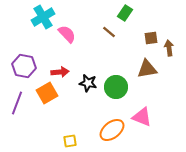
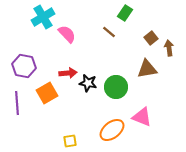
brown square: rotated 32 degrees counterclockwise
red arrow: moved 8 px right, 1 px down
purple line: rotated 25 degrees counterclockwise
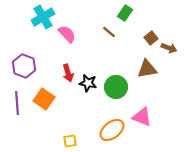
brown arrow: rotated 119 degrees clockwise
purple hexagon: rotated 10 degrees clockwise
red arrow: rotated 78 degrees clockwise
orange square: moved 3 px left, 6 px down; rotated 25 degrees counterclockwise
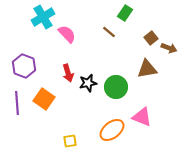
black star: rotated 24 degrees counterclockwise
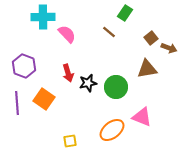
cyan cross: rotated 30 degrees clockwise
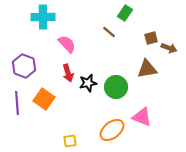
pink semicircle: moved 10 px down
brown square: rotated 24 degrees clockwise
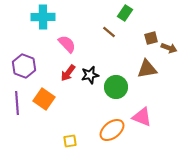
red arrow: rotated 54 degrees clockwise
black star: moved 2 px right, 8 px up
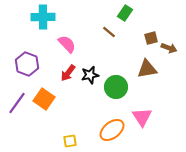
purple hexagon: moved 3 px right, 2 px up
purple line: rotated 40 degrees clockwise
pink triangle: rotated 35 degrees clockwise
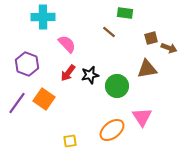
green rectangle: rotated 63 degrees clockwise
green circle: moved 1 px right, 1 px up
